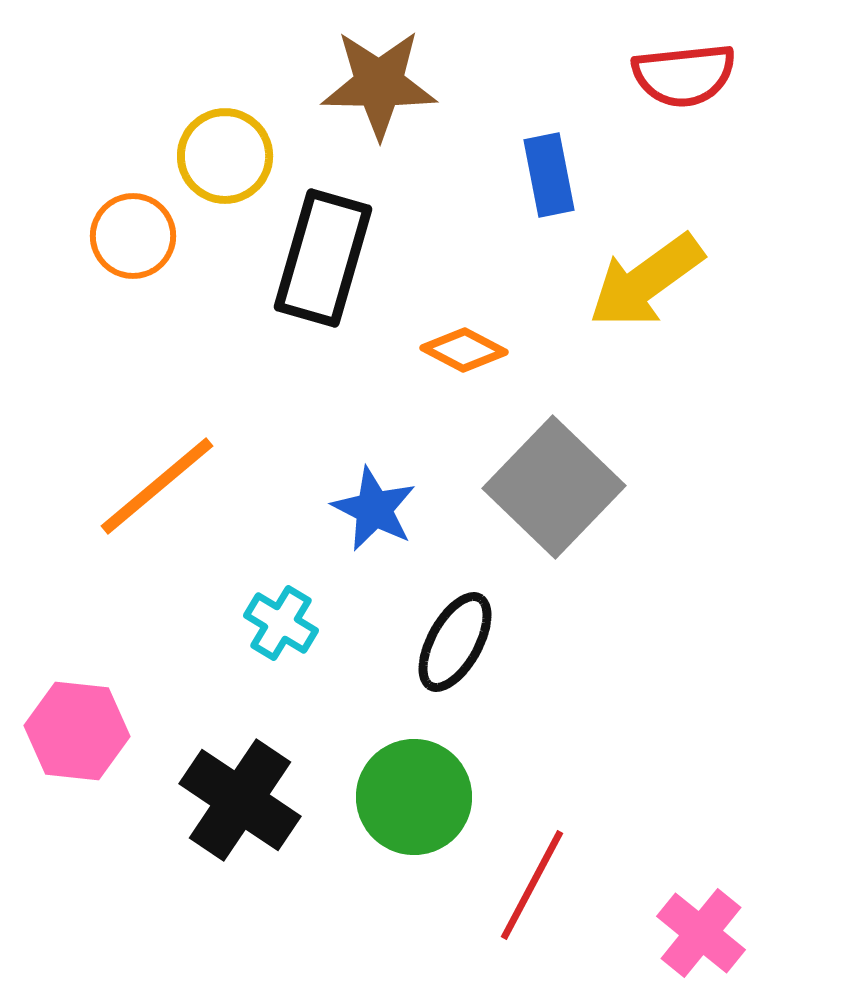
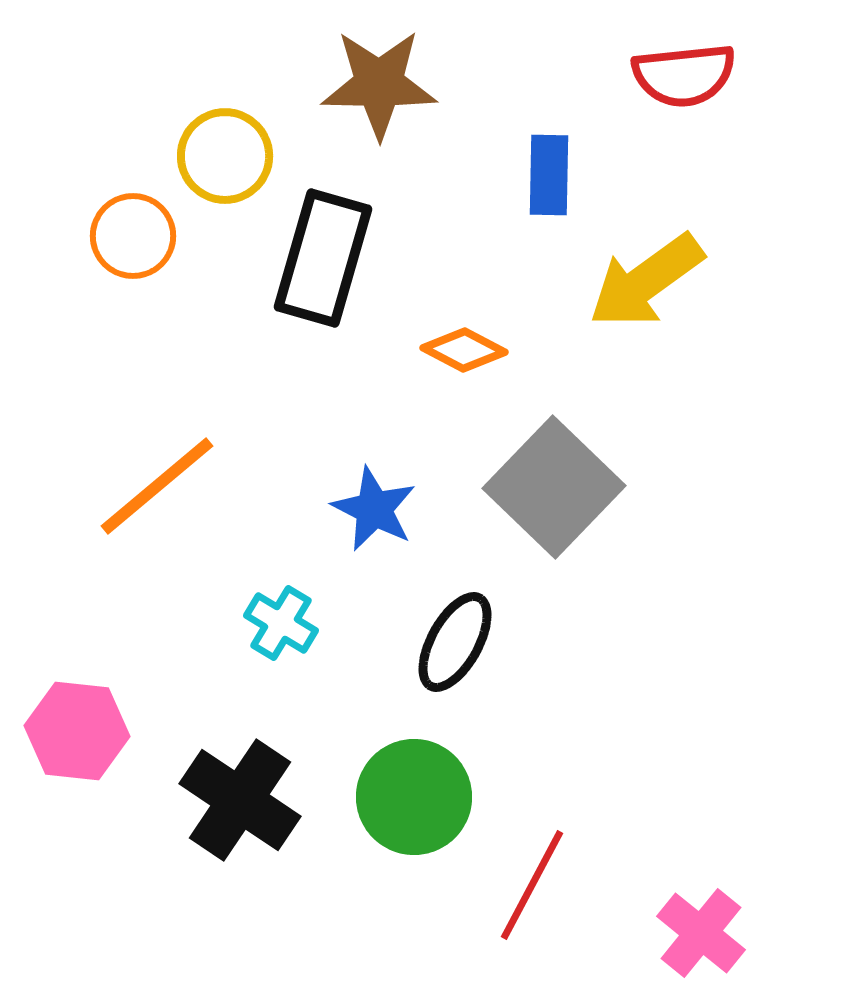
blue rectangle: rotated 12 degrees clockwise
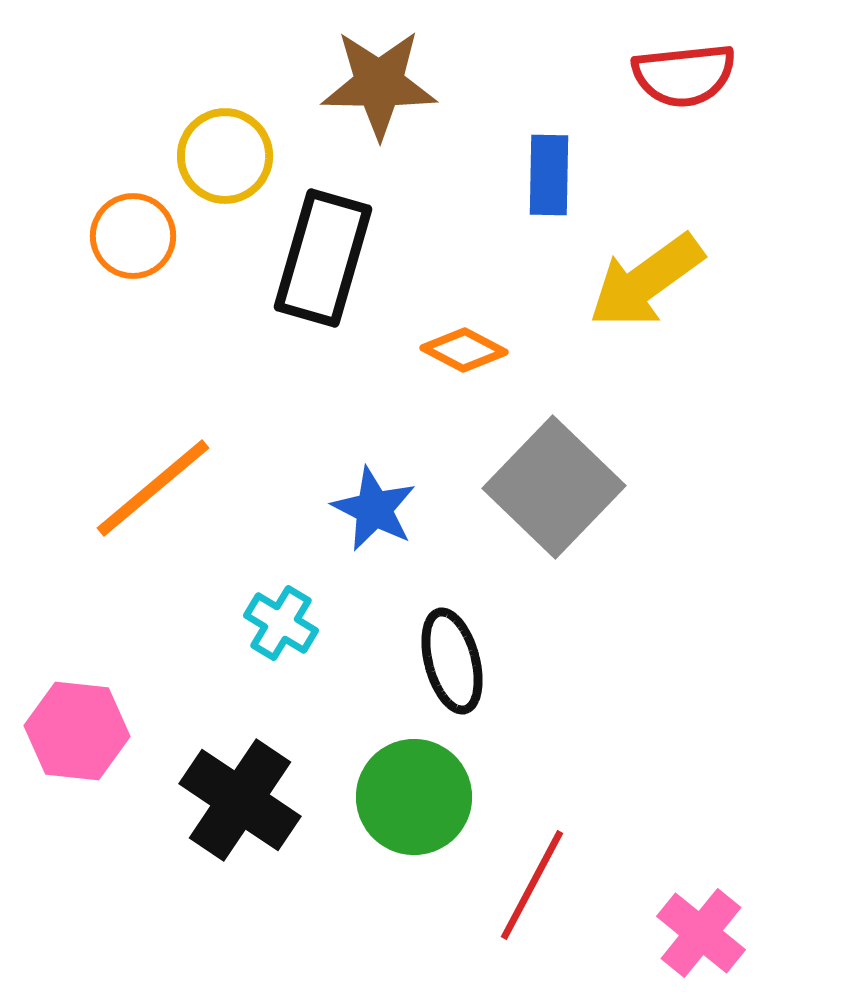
orange line: moved 4 px left, 2 px down
black ellipse: moved 3 px left, 19 px down; rotated 44 degrees counterclockwise
